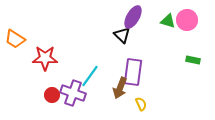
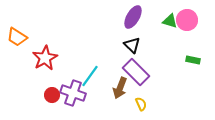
green triangle: moved 2 px right
black triangle: moved 10 px right, 10 px down
orange trapezoid: moved 2 px right, 2 px up
red star: rotated 30 degrees counterclockwise
purple rectangle: moved 3 px right; rotated 52 degrees counterclockwise
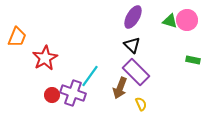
orange trapezoid: rotated 100 degrees counterclockwise
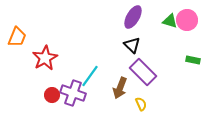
purple rectangle: moved 7 px right
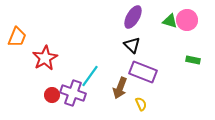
purple rectangle: rotated 24 degrees counterclockwise
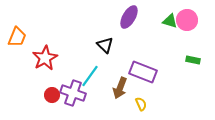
purple ellipse: moved 4 px left
black triangle: moved 27 px left
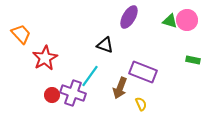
orange trapezoid: moved 4 px right, 3 px up; rotated 65 degrees counterclockwise
black triangle: rotated 24 degrees counterclockwise
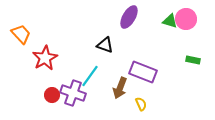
pink circle: moved 1 px left, 1 px up
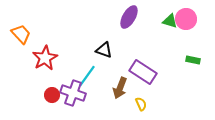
black triangle: moved 1 px left, 5 px down
purple rectangle: rotated 12 degrees clockwise
cyan line: moved 3 px left
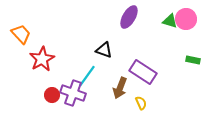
red star: moved 3 px left, 1 px down
yellow semicircle: moved 1 px up
